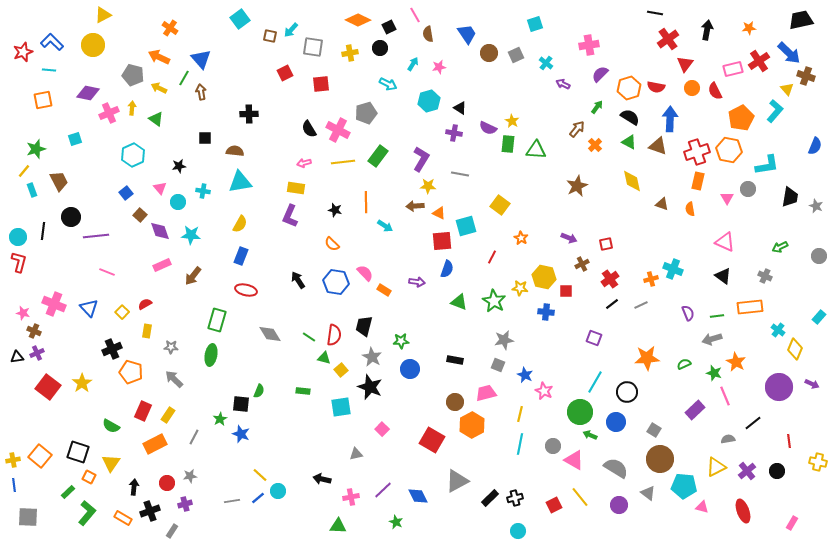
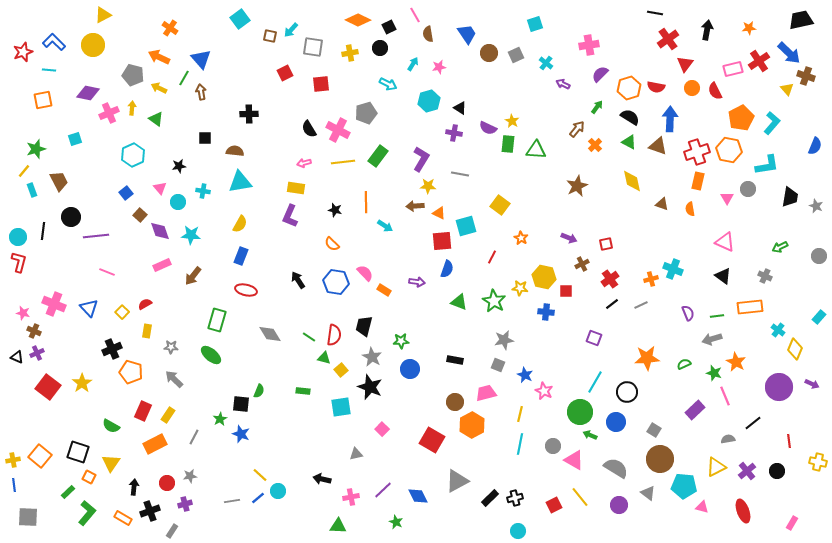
blue L-shape at (52, 42): moved 2 px right
cyan L-shape at (775, 111): moved 3 px left, 12 px down
green ellipse at (211, 355): rotated 60 degrees counterclockwise
black triangle at (17, 357): rotated 32 degrees clockwise
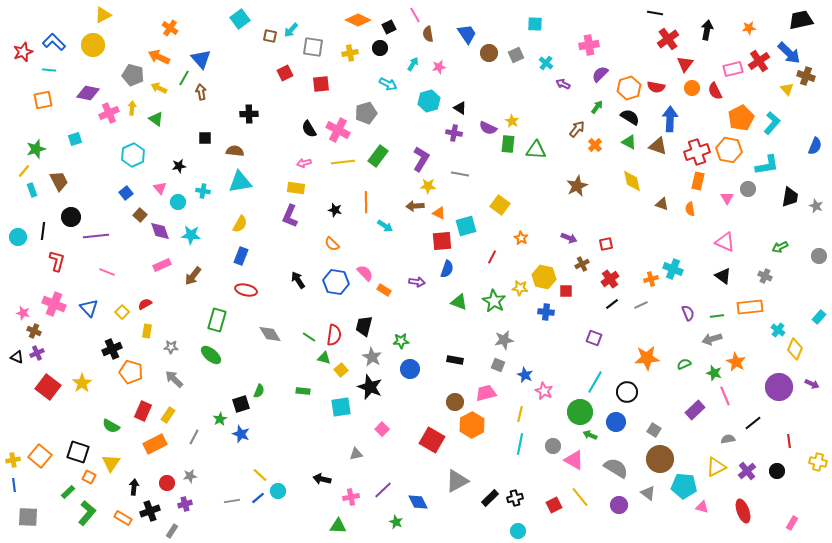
cyan square at (535, 24): rotated 21 degrees clockwise
red L-shape at (19, 262): moved 38 px right, 1 px up
black square at (241, 404): rotated 24 degrees counterclockwise
blue diamond at (418, 496): moved 6 px down
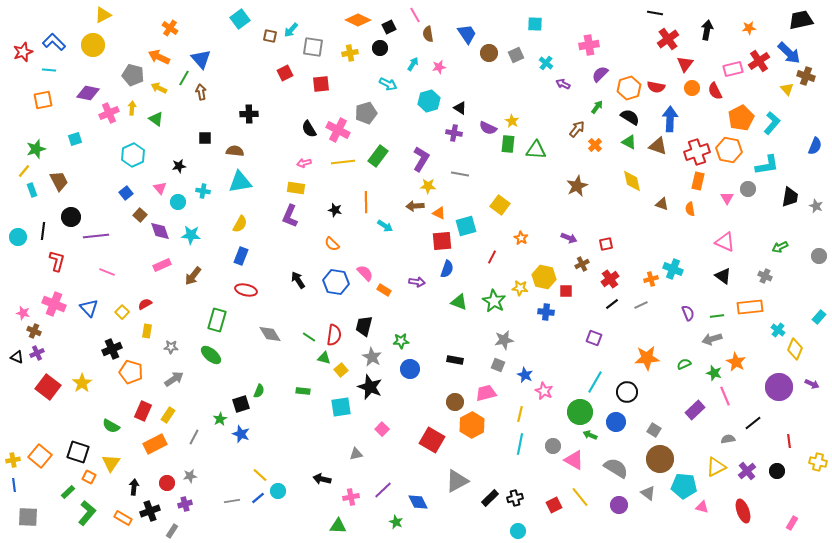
gray arrow at (174, 379): rotated 102 degrees clockwise
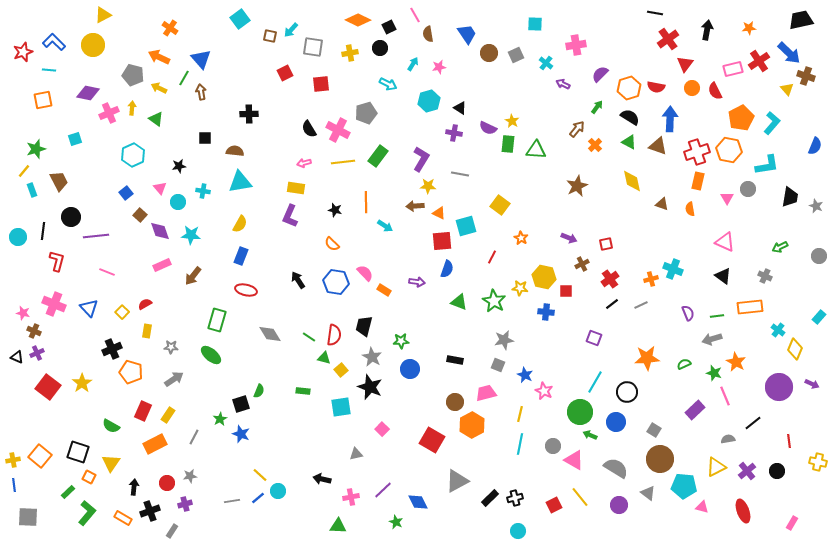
pink cross at (589, 45): moved 13 px left
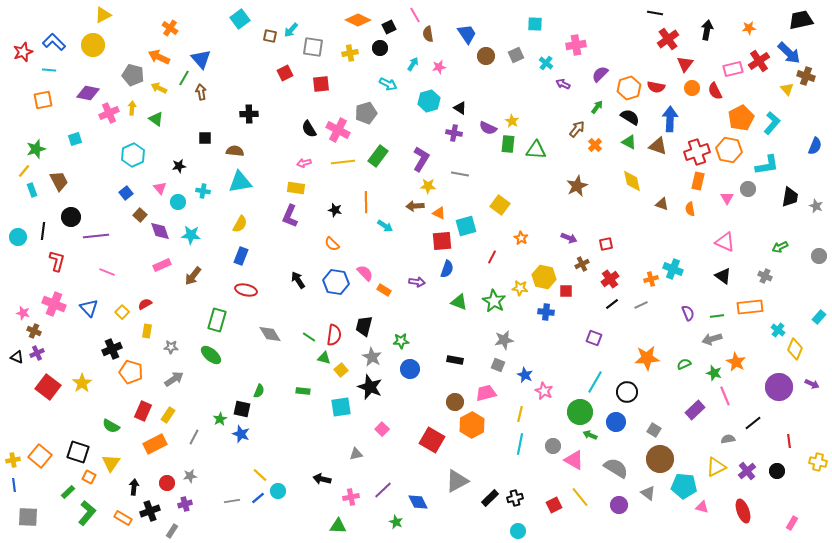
brown circle at (489, 53): moved 3 px left, 3 px down
black square at (241, 404): moved 1 px right, 5 px down; rotated 30 degrees clockwise
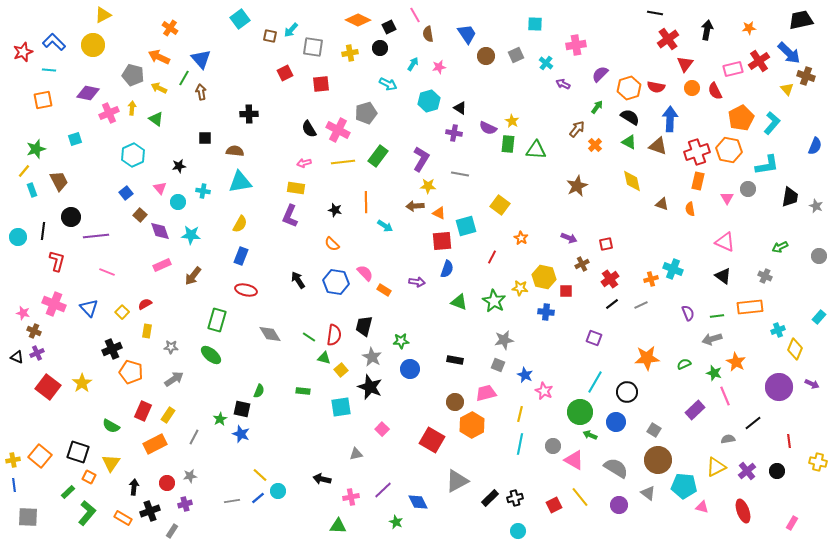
cyan cross at (778, 330): rotated 32 degrees clockwise
brown circle at (660, 459): moved 2 px left, 1 px down
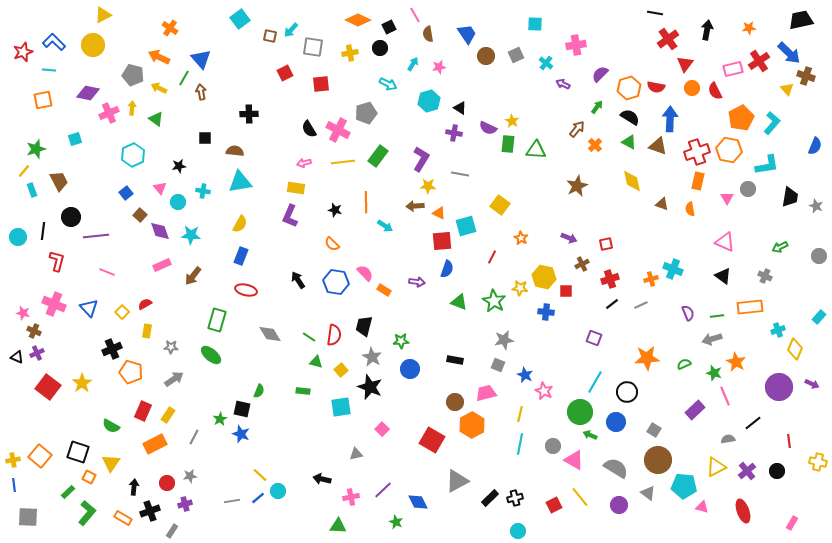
red cross at (610, 279): rotated 18 degrees clockwise
green triangle at (324, 358): moved 8 px left, 4 px down
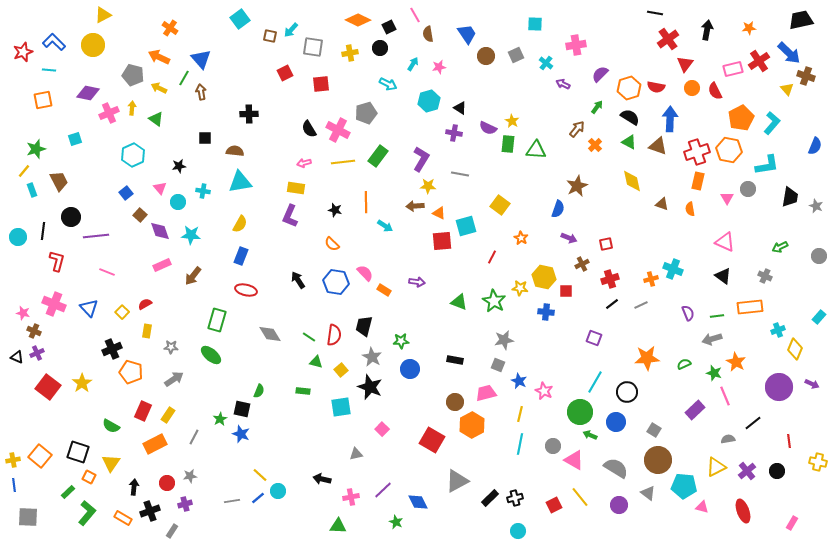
blue semicircle at (447, 269): moved 111 px right, 60 px up
blue star at (525, 375): moved 6 px left, 6 px down
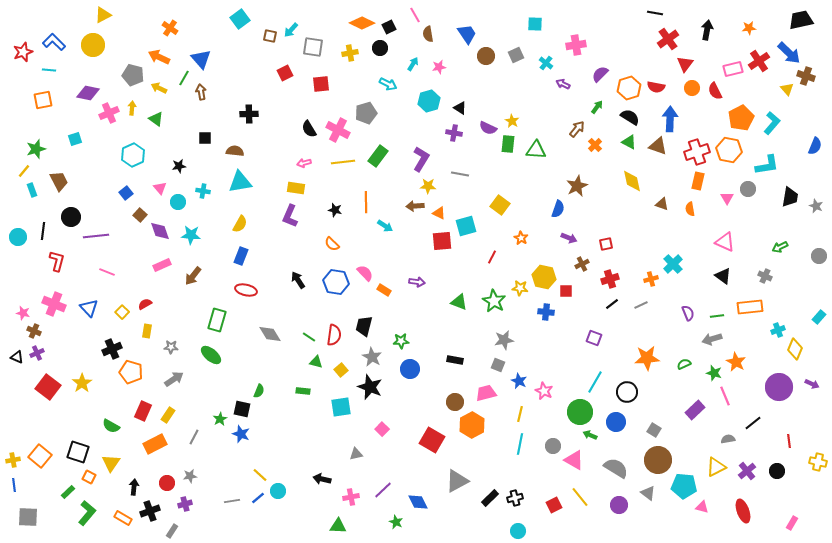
orange diamond at (358, 20): moved 4 px right, 3 px down
cyan cross at (673, 269): moved 5 px up; rotated 24 degrees clockwise
